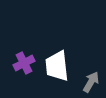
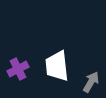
purple cross: moved 6 px left, 6 px down
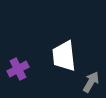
white trapezoid: moved 7 px right, 10 px up
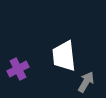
gray arrow: moved 5 px left
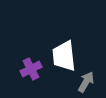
purple cross: moved 13 px right
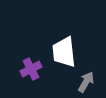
white trapezoid: moved 4 px up
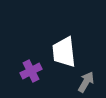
purple cross: moved 2 px down
